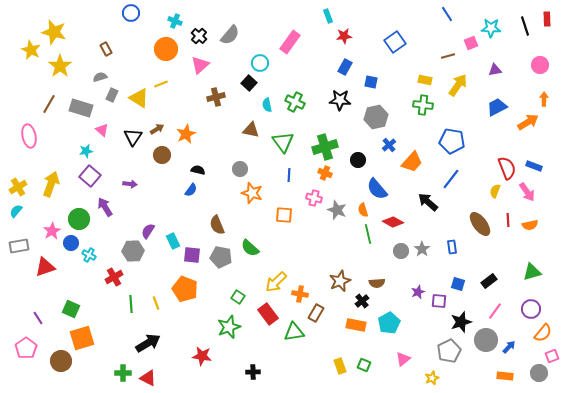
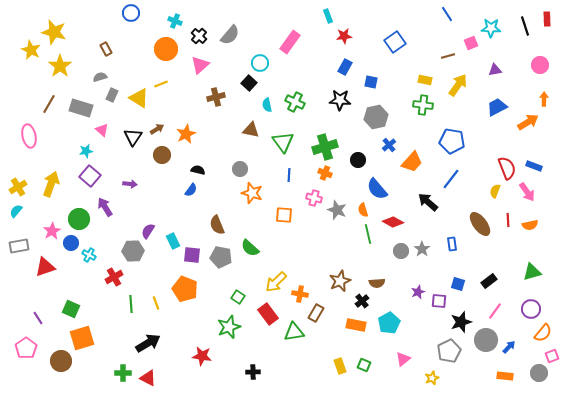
blue rectangle at (452, 247): moved 3 px up
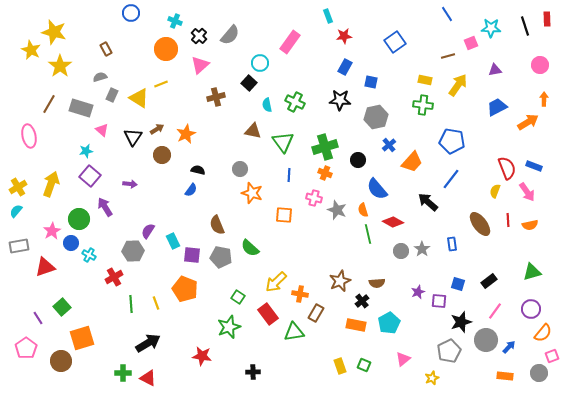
brown triangle at (251, 130): moved 2 px right, 1 px down
green square at (71, 309): moved 9 px left, 2 px up; rotated 24 degrees clockwise
